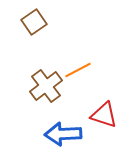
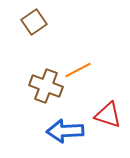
brown cross: rotated 32 degrees counterclockwise
red triangle: moved 4 px right
blue arrow: moved 2 px right, 3 px up
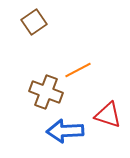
brown cross: moved 6 px down
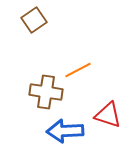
brown square: moved 2 px up
brown cross: rotated 12 degrees counterclockwise
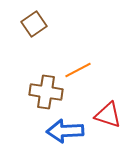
brown square: moved 4 px down
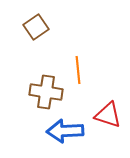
brown square: moved 2 px right, 3 px down
orange line: rotated 68 degrees counterclockwise
